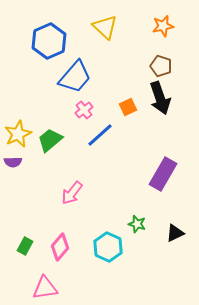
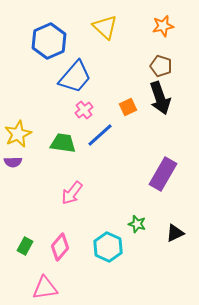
green trapezoid: moved 13 px right, 3 px down; rotated 48 degrees clockwise
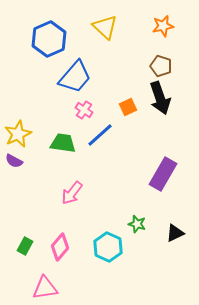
blue hexagon: moved 2 px up
pink cross: rotated 18 degrees counterclockwise
purple semicircle: moved 1 px right, 1 px up; rotated 30 degrees clockwise
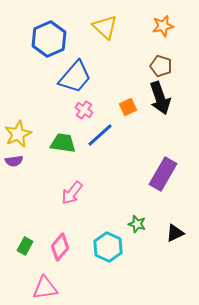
purple semicircle: rotated 36 degrees counterclockwise
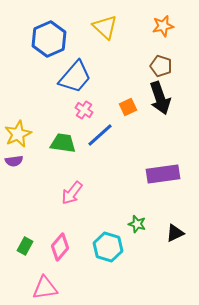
purple rectangle: rotated 52 degrees clockwise
cyan hexagon: rotated 8 degrees counterclockwise
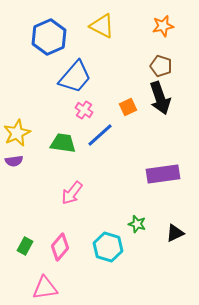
yellow triangle: moved 3 px left, 1 px up; rotated 16 degrees counterclockwise
blue hexagon: moved 2 px up
yellow star: moved 1 px left, 1 px up
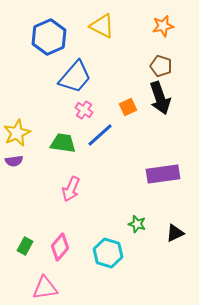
pink arrow: moved 1 px left, 4 px up; rotated 15 degrees counterclockwise
cyan hexagon: moved 6 px down
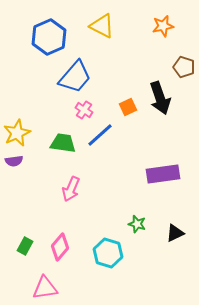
brown pentagon: moved 23 px right, 1 px down
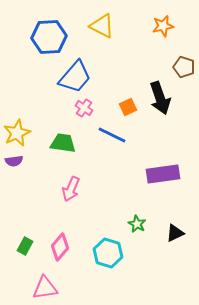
blue hexagon: rotated 20 degrees clockwise
pink cross: moved 2 px up
blue line: moved 12 px right; rotated 68 degrees clockwise
green star: rotated 12 degrees clockwise
